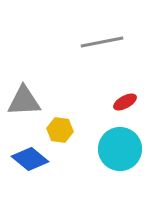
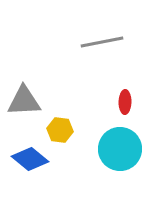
red ellipse: rotated 60 degrees counterclockwise
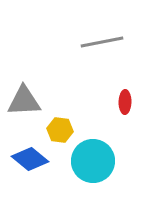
cyan circle: moved 27 px left, 12 px down
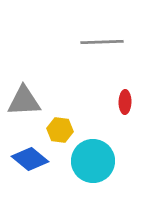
gray line: rotated 9 degrees clockwise
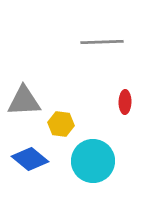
yellow hexagon: moved 1 px right, 6 px up
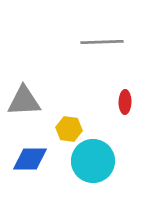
yellow hexagon: moved 8 px right, 5 px down
blue diamond: rotated 39 degrees counterclockwise
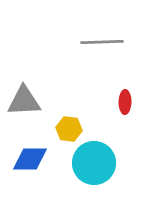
cyan circle: moved 1 px right, 2 px down
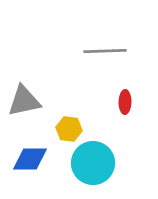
gray line: moved 3 px right, 9 px down
gray triangle: rotated 9 degrees counterclockwise
cyan circle: moved 1 px left
